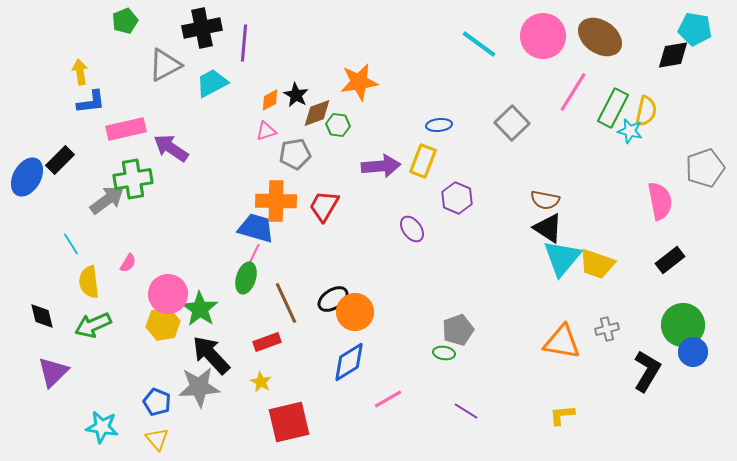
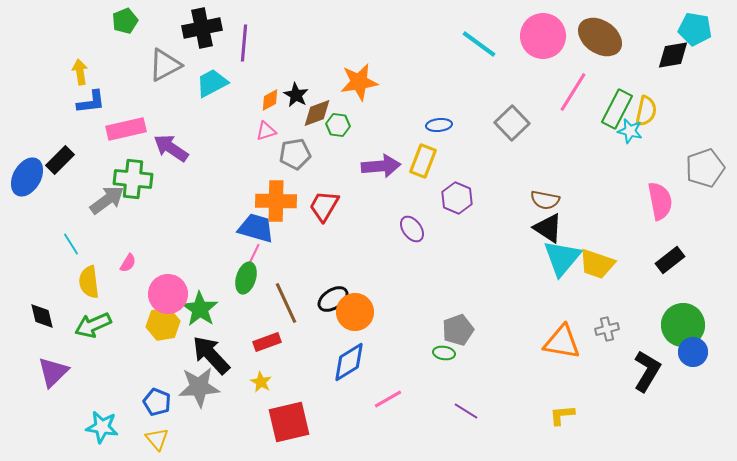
green rectangle at (613, 108): moved 4 px right, 1 px down
green cross at (133, 179): rotated 15 degrees clockwise
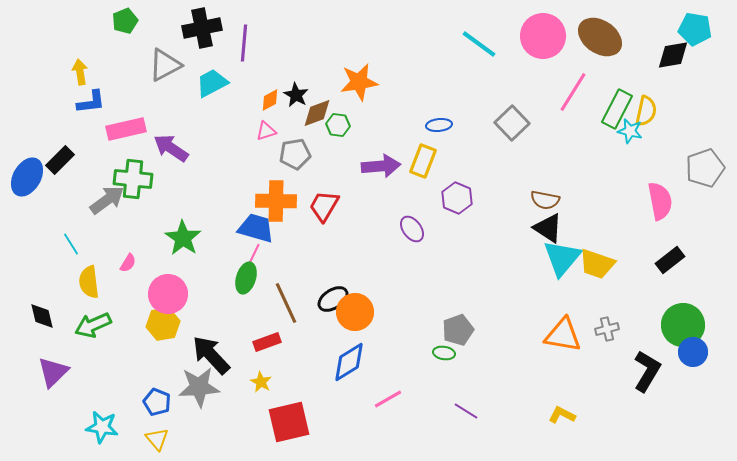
green star at (200, 309): moved 17 px left, 71 px up
orange triangle at (562, 342): moved 1 px right, 7 px up
yellow L-shape at (562, 415): rotated 32 degrees clockwise
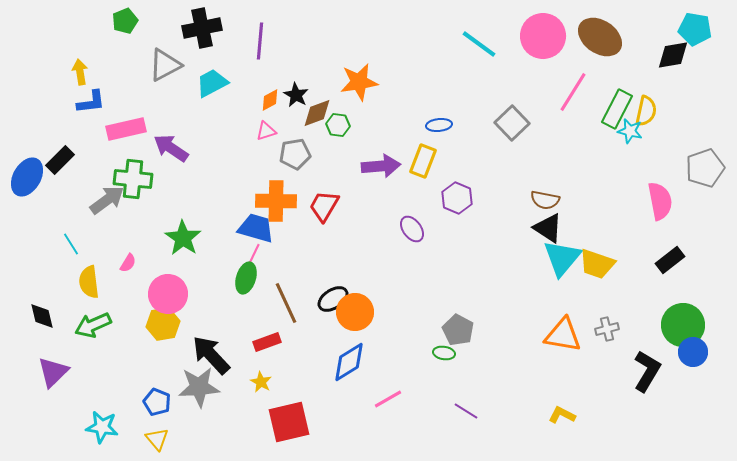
purple line at (244, 43): moved 16 px right, 2 px up
gray pentagon at (458, 330): rotated 24 degrees counterclockwise
